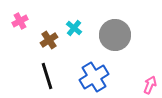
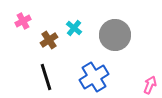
pink cross: moved 3 px right
black line: moved 1 px left, 1 px down
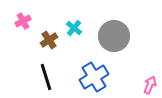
gray circle: moved 1 px left, 1 px down
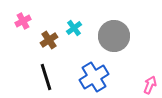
cyan cross: rotated 14 degrees clockwise
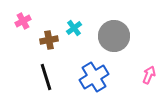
brown cross: rotated 24 degrees clockwise
pink arrow: moved 1 px left, 10 px up
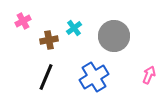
black line: rotated 40 degrees clockwise
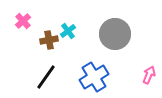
pink cross: rotated 14 degrees counterclockwise
cyan cross: moved 6 px left, 3 px down
gray circle: moved 1 px right, 2 px up
black line: rotated 12 degrees clockwise
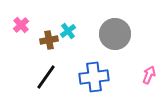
pink cross: moved 2 px left, 4 px down
blue cross: rotated 24 degrees clockwise
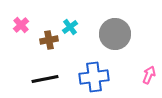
cyan cross: moved 2 px right, 4 px up
black line: moved 1 px left, 2 px down; rotated 44 degrees clockwise
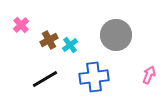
cyan cross: moved 18 px down
gray circle: moved 1 px right, 1 px down
brown cross: rotated 18 degrees counterclockwise
black line: rotated 20 degrees counterclockwise
